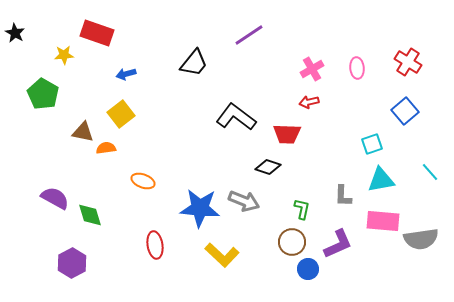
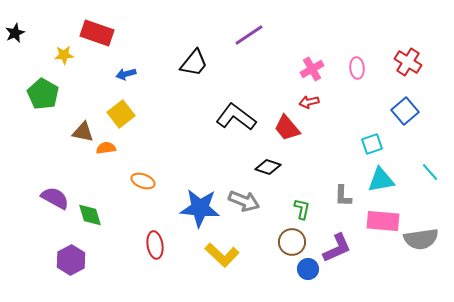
black star: rotated 18 degrees clockwise
red trapezoid: moved 6 px up; rotated 48 degrees clockwise
purple L-shape: moved 1 px left, 4 px down
purple hexagon: moved 1 px left, 3 px up
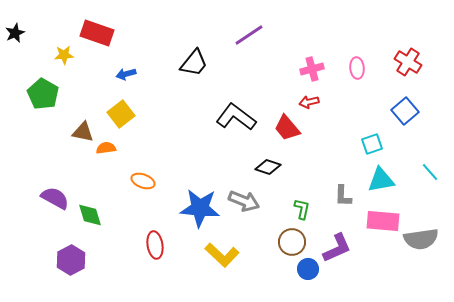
pink cross: rotated 15 degrees clockwise
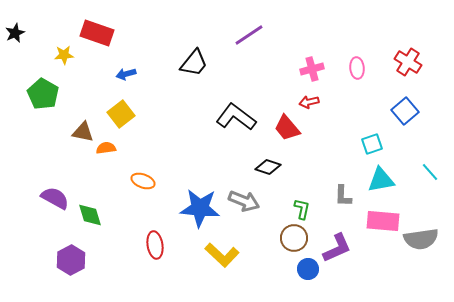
brown circle: moved 2 px right, 4 px up
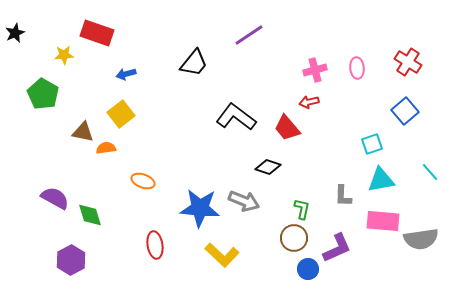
pink cross: moved 3 px right, 1 px down
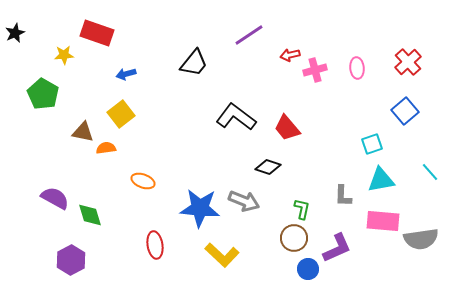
red cross: rotated 16 degrees clockwise
red arrow: moved 19 px left, 47 px up
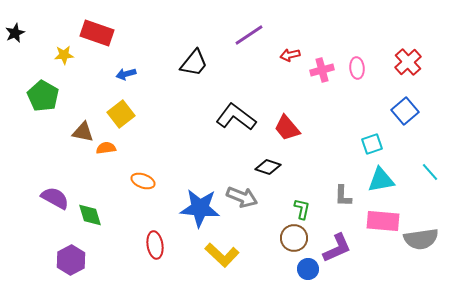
pink cross: moved 7 px right
green pentagon: moved 2 px down
gray arrow: moved 2 px left, 4 px up
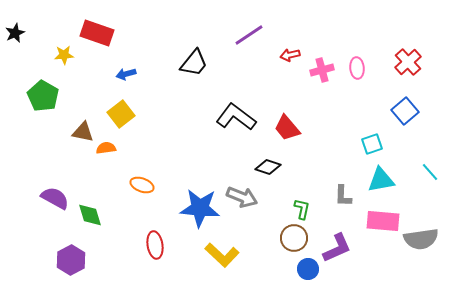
orange ellipse: moved 1 px left, 4 px down
